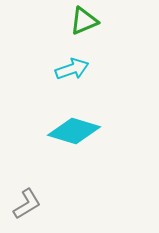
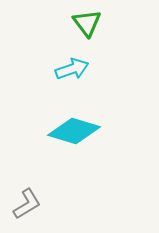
green triangle: moved 3 px right, 2 px down; rotated 44 degrees counterclockwise
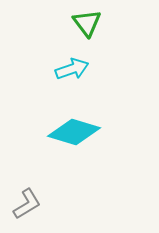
cyan diamond: moved 1 px down
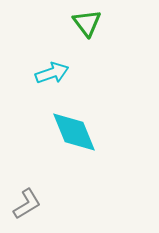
cyan arrow: moved 20 px left, 4 px down
cyan diamond: rotated 51 degrees clockwise
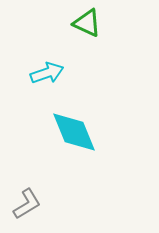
green triangle: rotated 28 degrees counterclockwise
cyan arrow: moved 5 px left
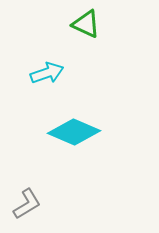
green triangle: moved 1 px left, 1 px down
cyan diamond: rotated 45 degrees counterclockwise
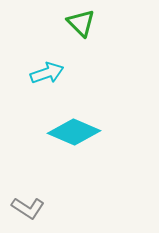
green triangle: moved 5 px left, 1 px up; rotated 20 degrees clockwise
gray L-shape: moved 1 px right, 4 px down; rotated 64 degrees clockwise
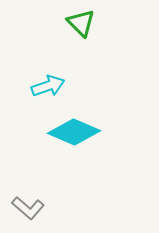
cyan arrow: moved 1 px right, 13 px down
gray L-shape: rotated 8 degrees clockwise
